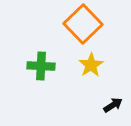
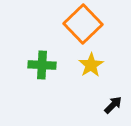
green cross: moved 1 px right, 1 px up
black arrow: rotated 12 degrees counterclockwise
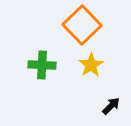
orange square: moved 1 px left, 1 px down
black arrow: moved 2 px left, 1 px down
